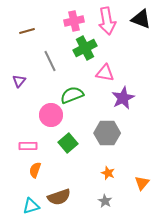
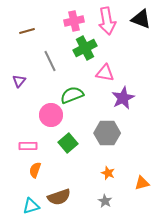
orange triangle: rotated 35 degrees clockwise
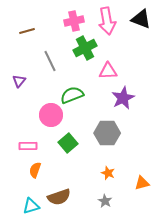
pink triangle: moved 3 px right, 2 px up; rotated 12 degrees counterclockwise
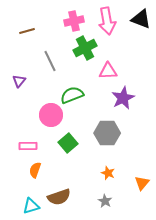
orange triangle: rotated 35 degrees counterclockwise
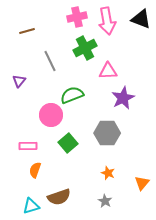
pink cross: moved 3 px right, 4 px up
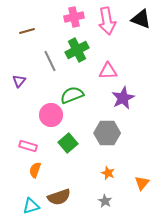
pink cross: moved 3 px left
green cross: moved 8 px left, 2 px down
pink rectangle: rotated 18 degrees clockwise
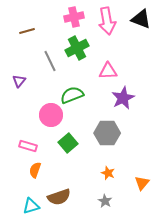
green cross: moved 2 px up
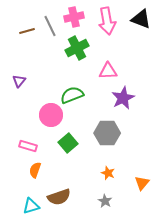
gray line: moved 35 px up
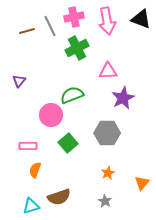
pink rectangle: rotated 18 degrees counterclockwise
orange star: rotated 24 degrees clockwise
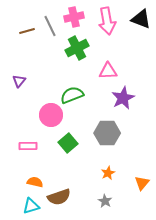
orange semicircle: moved 12 px down; rotated 84 degrees clockwise
